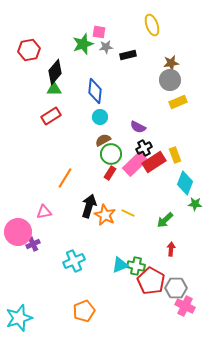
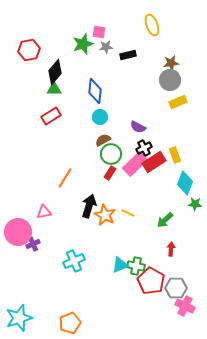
orange pentagon at (84, 311): moved 14 px left, 12 px down
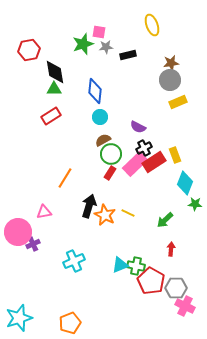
black diamond at (55, 72): rotated 50 degrees counterclockwise
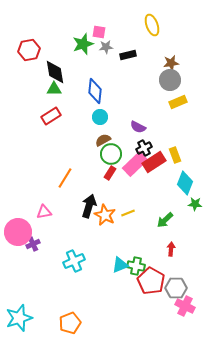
yellow line at (128, 213): rotated 48 degrees counterclockwise
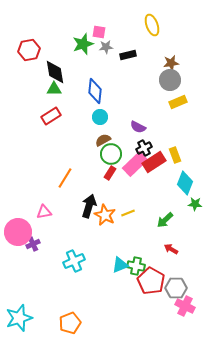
red arrow at (171, 249): rotated 64 degrees counterclockwise
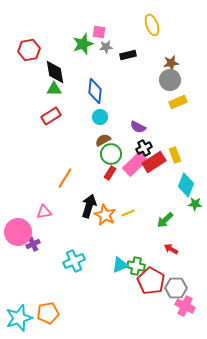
cyan diamond at (185, 183): moved 1 px right, 2 px down
orange pentagon at (70, 323): moved 22 px left, 10 px up; rotated 10 degrees clockwise
